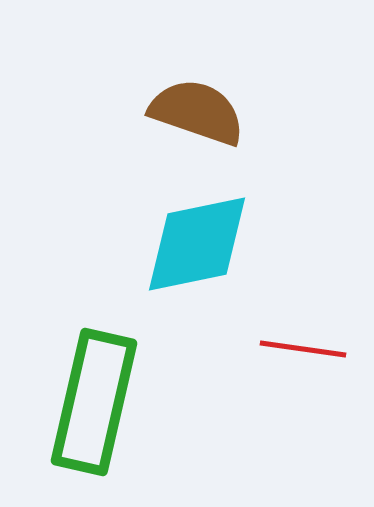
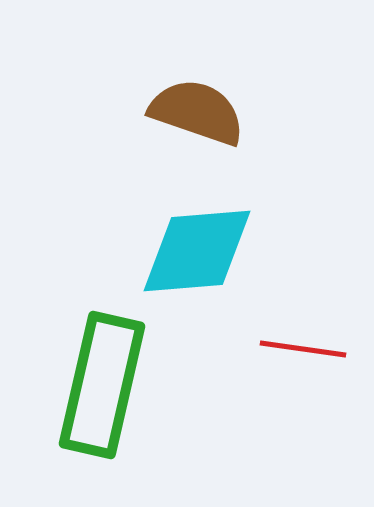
cyan diamond: moved 7 px down; rotated 7 degrees clockwise
green rectangle: moved 8 px right, 17 px up
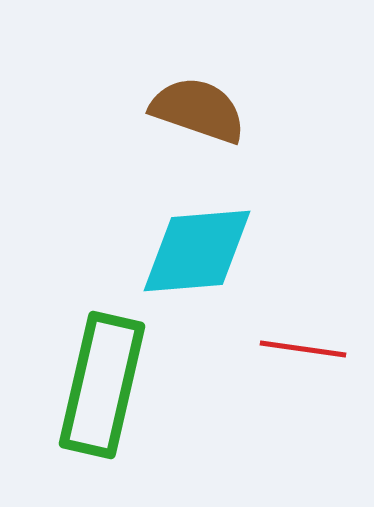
brown semicircle: moved 1 px right, 2 px up
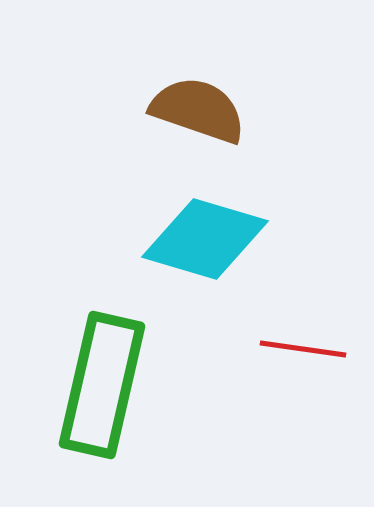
cyan diamond: moved 8 px right, 12 px up; rotated 21 degrees clockwise
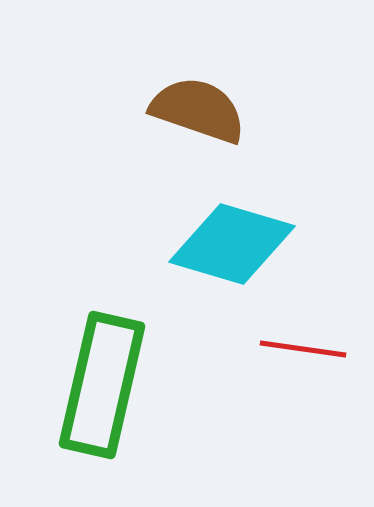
cyan diamond: moved 27 px right, 5 px down
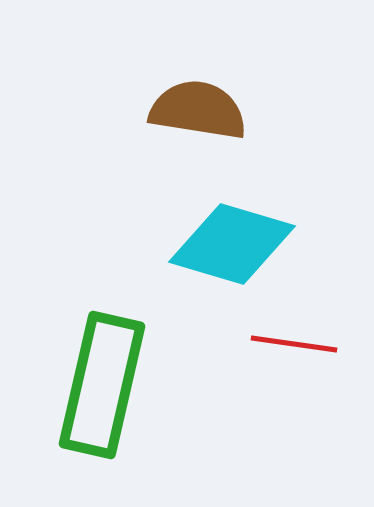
brown semicircle: rotated 10 degrees counterclockwise
red line: moved 9 px left, 5 px up
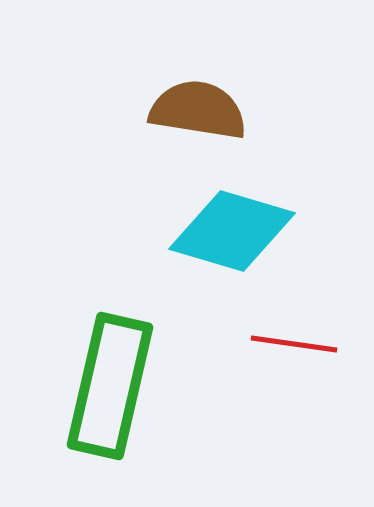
cyan diamond: moved 13 px up
green rectangle: moved 8 px right, 1 px down
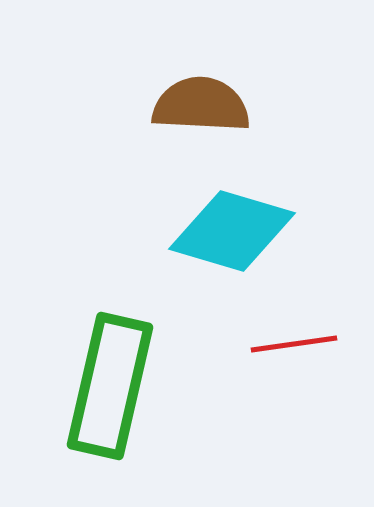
brown semicircle: moved 3 px right, 5 px up; rotated 6 degrees counterclockwise
red line: rotated 16 degrees counterclockwise
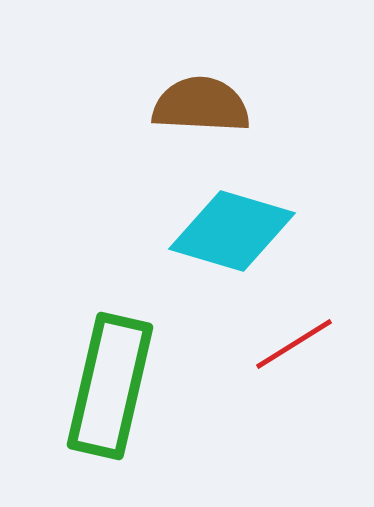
red line: rotated 24 degrees counterclockwise
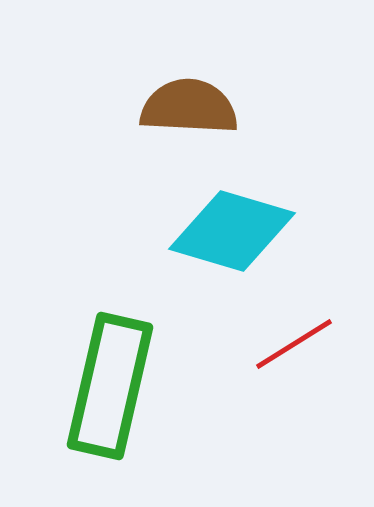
brown semicircle: moved 12 px left, 2 px down
